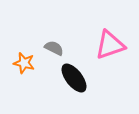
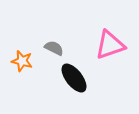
orange star: moved 2 px left, 2 px up
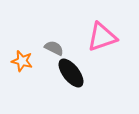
pink triangle: moved 8 px left, 8 px up
black ellipse: moved 3 px left, 5 px up
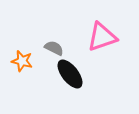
black ellipse: moved 1 px left, 1 px down
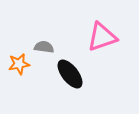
gray semicircle: moved 10 px left, 1 px up; rotated 18 degrees counterclockwise
orange star: moved 3 px left, 3 px down; rotated 25 degrees counterclockwise
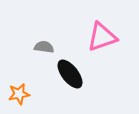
orange star: moved 30 px down
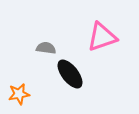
gray semicircle: moved 2 px right, 1 px down
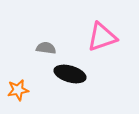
black ellipse: rotated 36 degrees counterclockwise
orange star: moved 1 px left, 4 px up
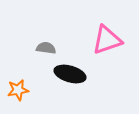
pink triangle: moved 5 px right, 3 px down
